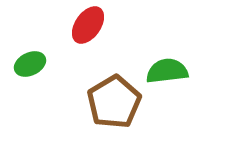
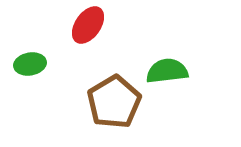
green ellipse: rotated 16 degrees clockwise
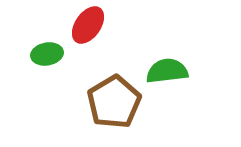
green ellipse: moved 17 px right, 10 px up
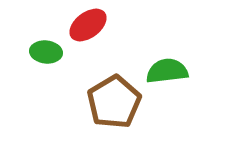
red ellipse: rotated 18 degrees clockwise
green ellipse: moved 1 px left, 2 px up; rotated 16 degrees clockwise
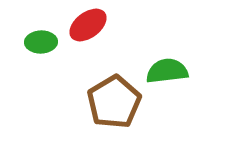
green ellipse: moved 5 px left, 10 px up; rotated 8 degrees counterclockwise
